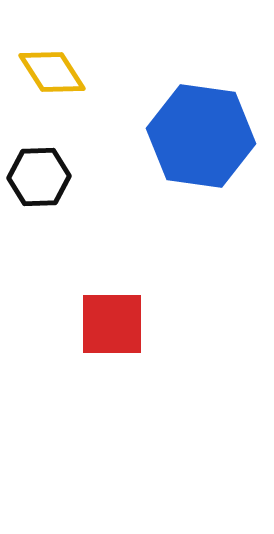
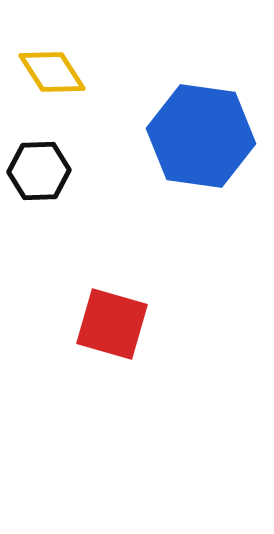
black hexagon: moved 6 px up
red square: rotated 16 degrees clockwise
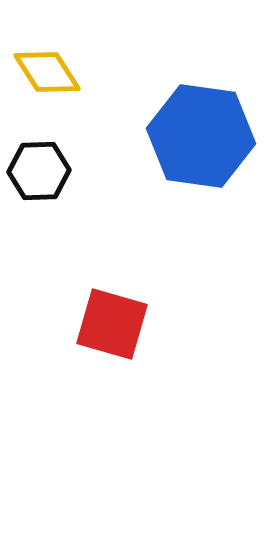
yellow diamond: moved 5 px left
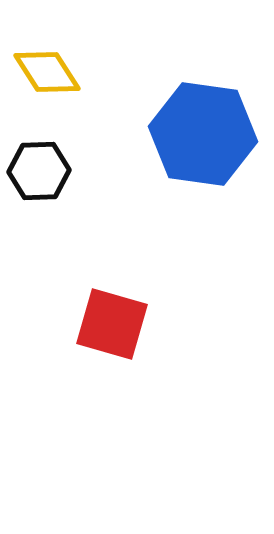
blue hexagon: moved 2 px right, 2 px up
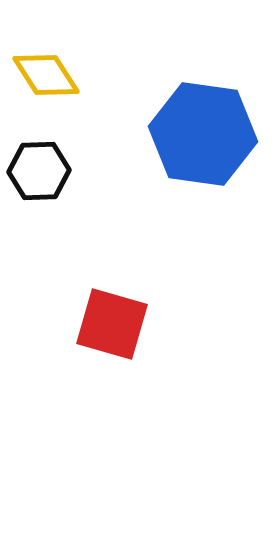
yellow diamond: moved 1 px left, 3 px down
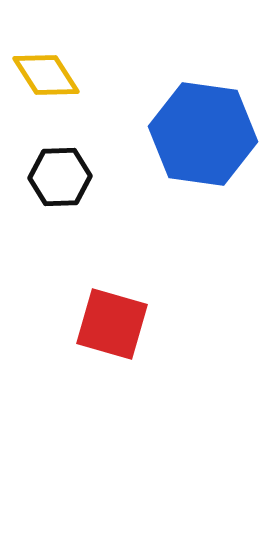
black hexagon: moved 21 px right, 6 px down
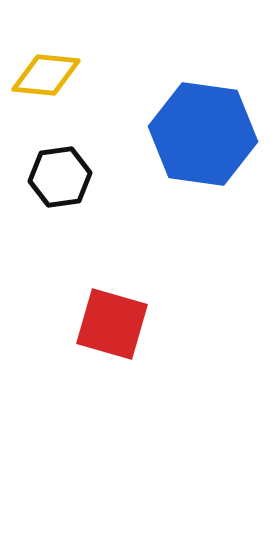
yellow diamond: rotated 52 degrees counterclockwise
black hexagon: rotated 6 degrees counterclockwise
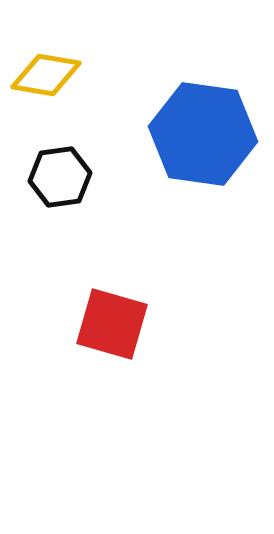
yellow diamond: rotated 4 degrees clockwise
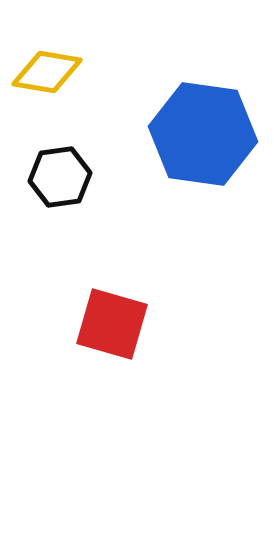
yellow diamond: moved 1 px right, 3 px up
